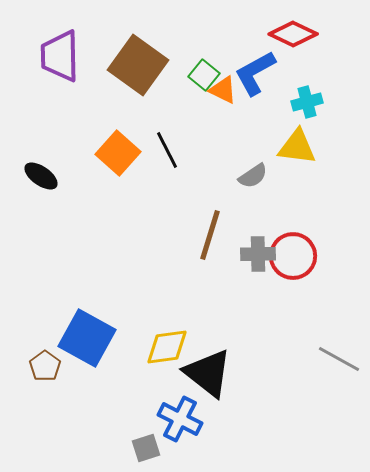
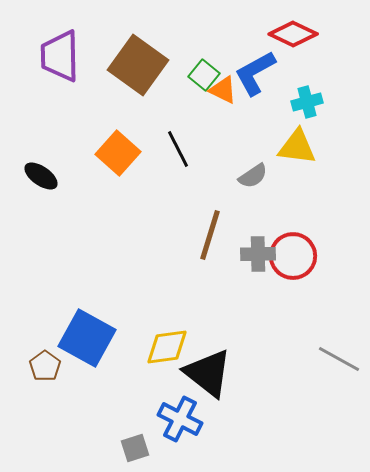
black line: moved 11 px right, 1 px up
gray square: moved 11 px left
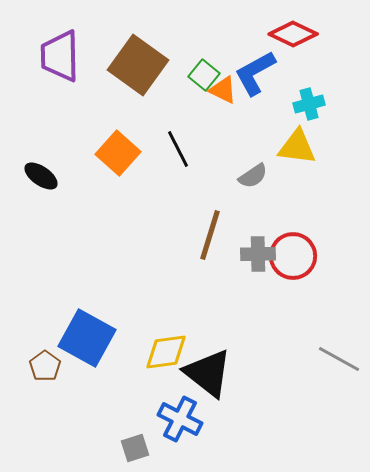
cyan cross: moved 2 px right, 2 px down
yellow diamond: moved 1 px left, 5 px down
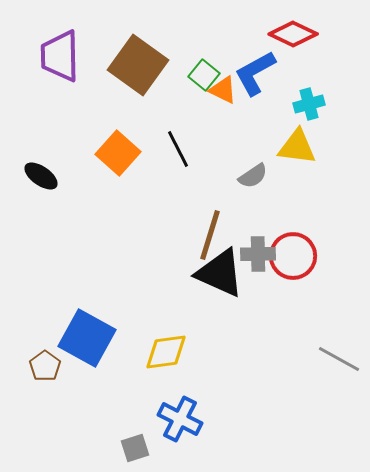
black triangle: moved 12 px right, 100 px up; rotated 14 degrees counterclockwise
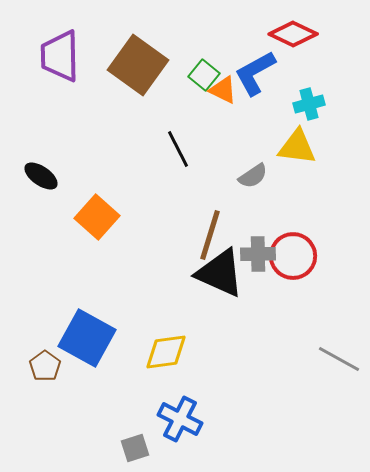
orange square: moved 21 px left, 64 px down
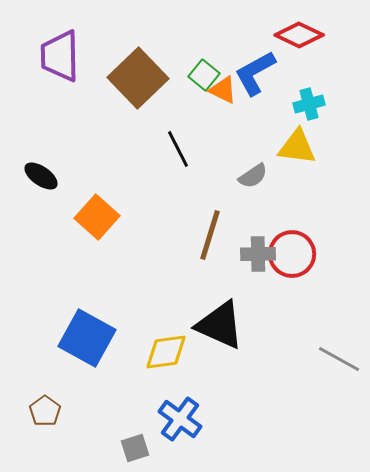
red diamond: moved 6 px right, 1 px down
brown square: moved 13 px down; rotated 10 degrees clockwise
red circle: moved 1 px left, 2 px up
black triangle: moved 52 px down
brown pentagon: moved 45 px down
blue cross: rotated 9 degrees clockwise
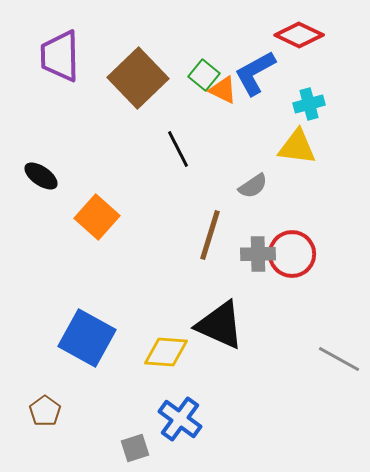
gray semicircle: moved 10 px down
yellow diamond: rotated 12 degrees clockwise
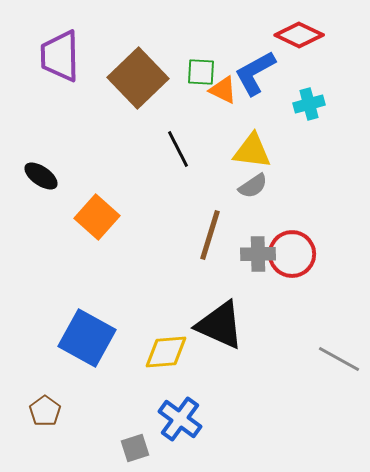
green square: moved 3 px left, 3 px up; rotated 36 degrees counterclockwise
yellow triangle: moved 45 px left, 4 px down
yellow diamond: rotated 9 degrees counterclockwise
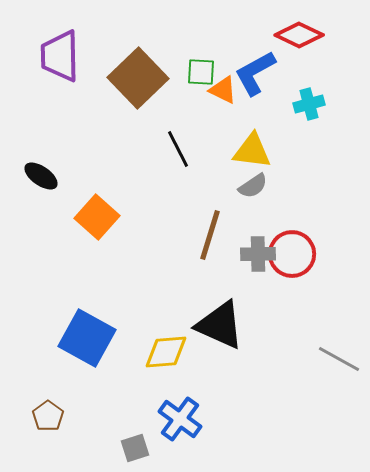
brown pentagon: moved 3 px right, 5 px down
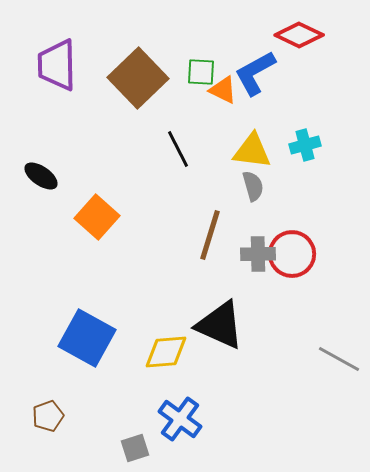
purple trapezoid: moved 3 px left, 9 px down
cyan cross: moved 4 px left, 41 px down
gray semicircle: rotated 72 degrees counterclockwise
brown pentagon: rotated 16 degrees clockwise
